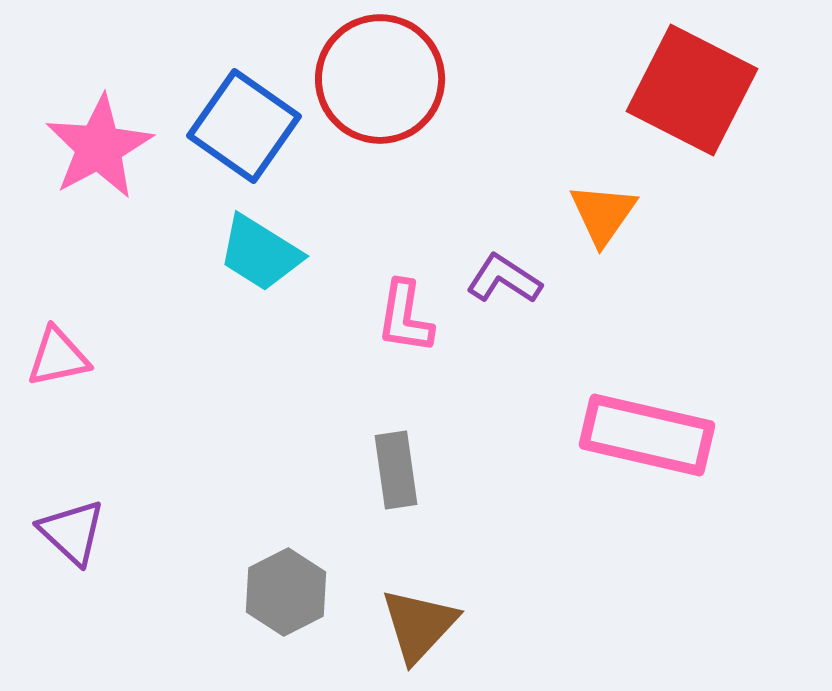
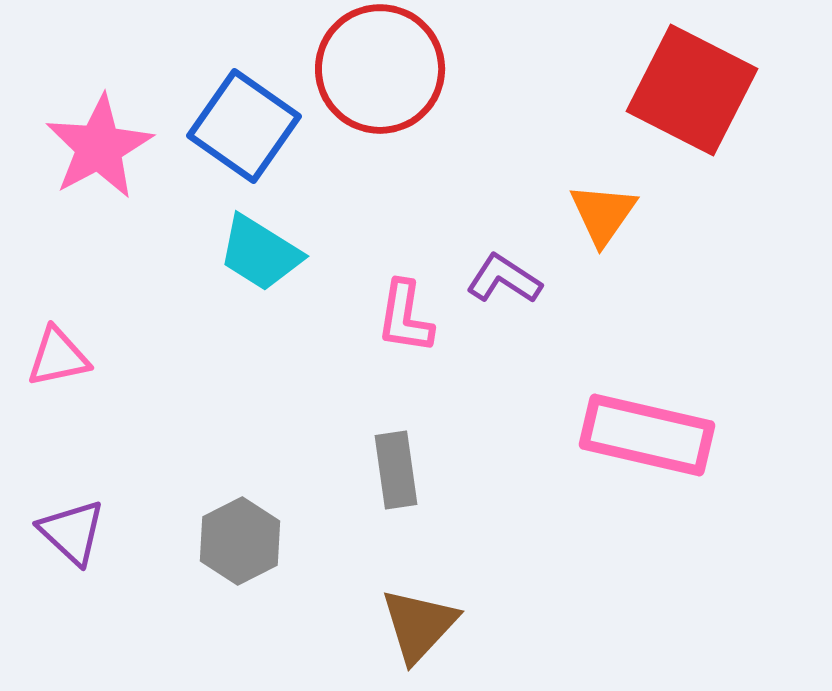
red circle: moved 10 px up
gray hexagon: moved 46 px left, 51 px up
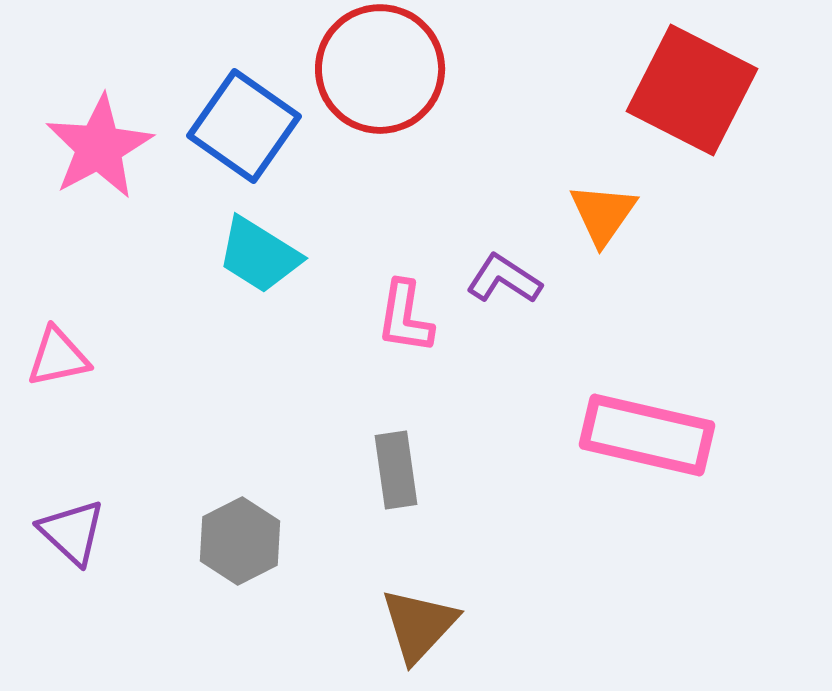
cyan trapezoid: moved 1 px left, 2 px down
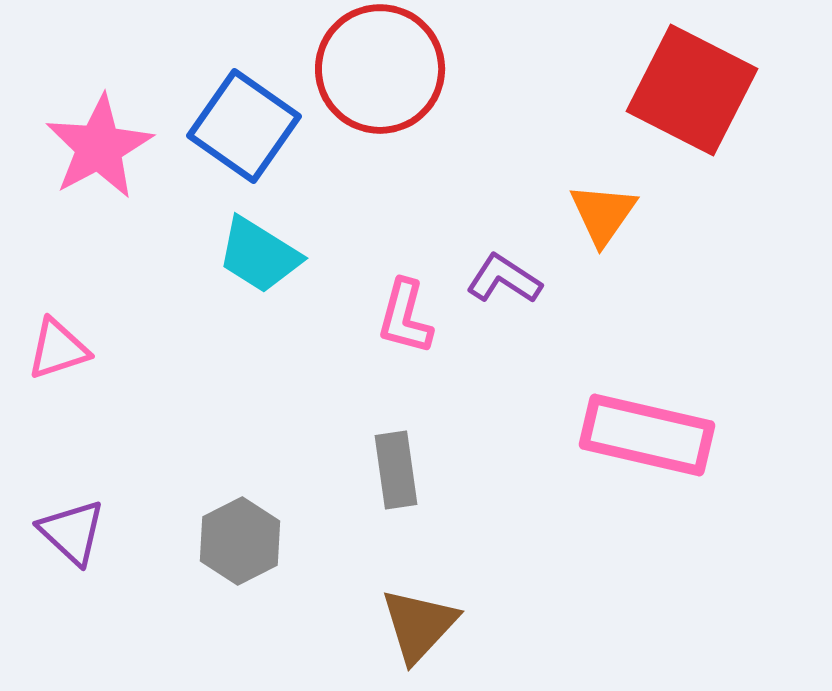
pink L-shape: rotated 6 degrees clockwise
pink triangle: moved 8 px up; rotated 6 degrees counterclockwise
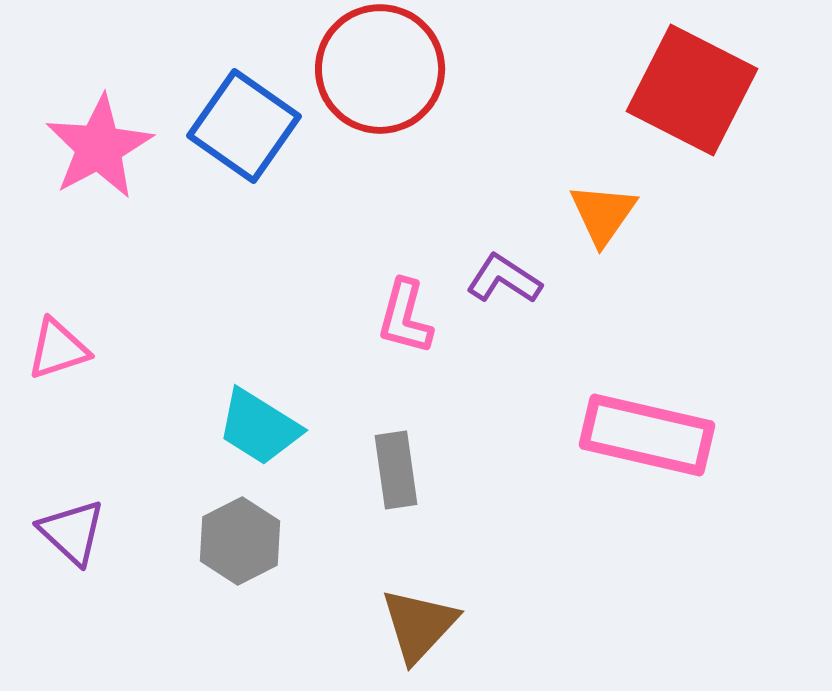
cyan trapezoid: moved 172 px down
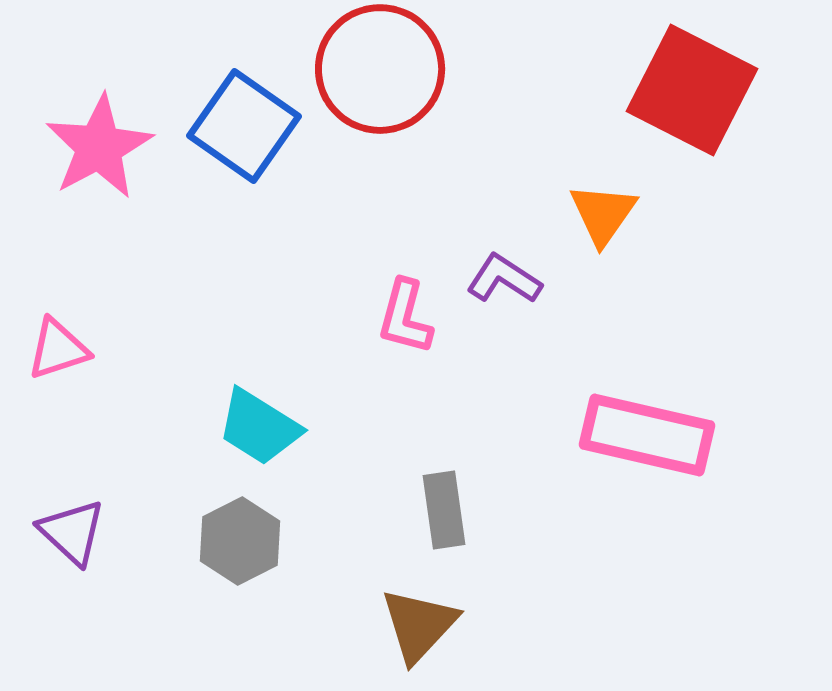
gray rectangle: moved 48 px right, 40 px down
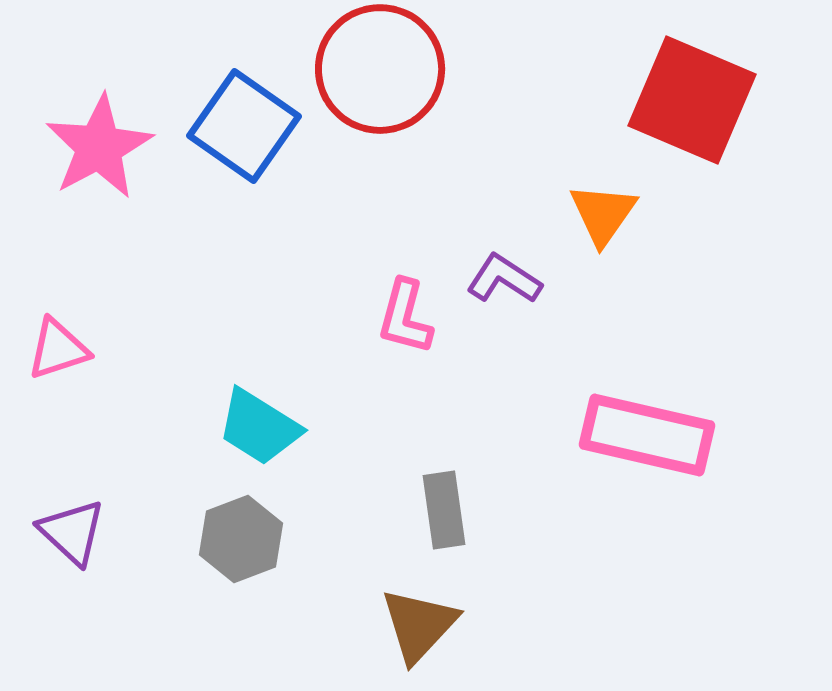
red square: moved 10 px down; rotated 4 degrees counterclockwise
gray hexagon: moved 1 px right, 2 px up; rotated 6 degrees clockwise
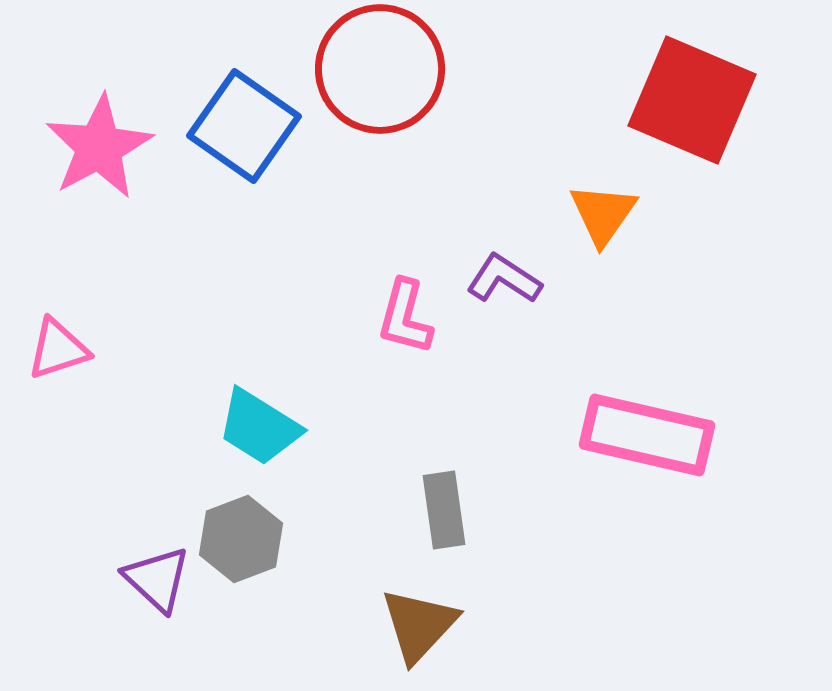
purple triangle: moved 85 px right, 47 px down
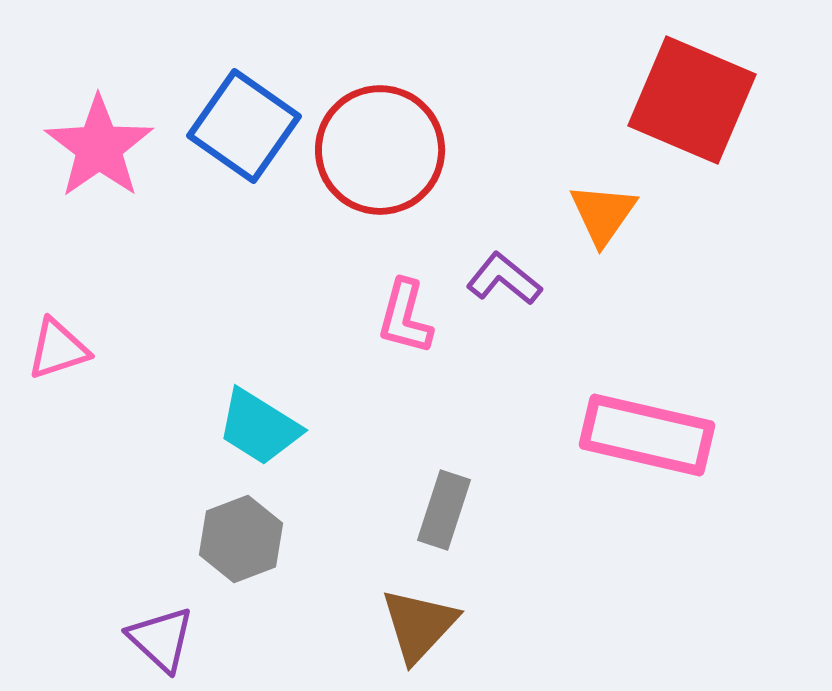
red circle: moved 81 px down
pink star: rotated 7 degrees counterclockwise
purple L-shape: rotated 6 degrees clockwise
gray rectangle: rotated 26 degrees clockwise
purple triangle: moved 4 px right, 60 px down
